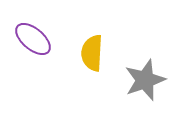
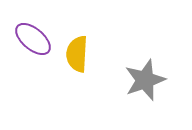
yellow semicircle: moved 15 px left, 1 px down
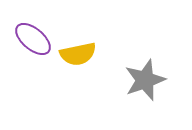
yellow semicircle: moved 1 px right; rotated 105 degrees counterclockwise
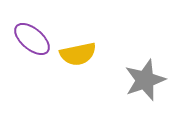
purple ellipse: moved 1 px left
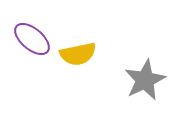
gray star: rotated 6 degrees counterclockwise
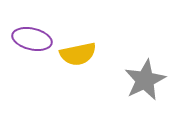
purple ellipse: rotated 27 degrees counterclockwise
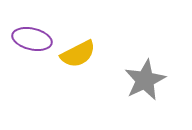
yellow semicircle: rotated 15 degrees counterclockwise
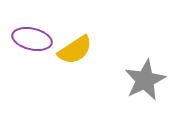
yellow semicircle: moved 3 px left, 4 px up; rotated 6 degrees counterclockwise
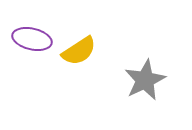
yellow semicircle: moved 4 px right, 1 px down
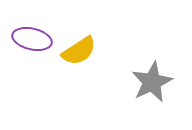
gray star: moved 7 px right, 2 px down
